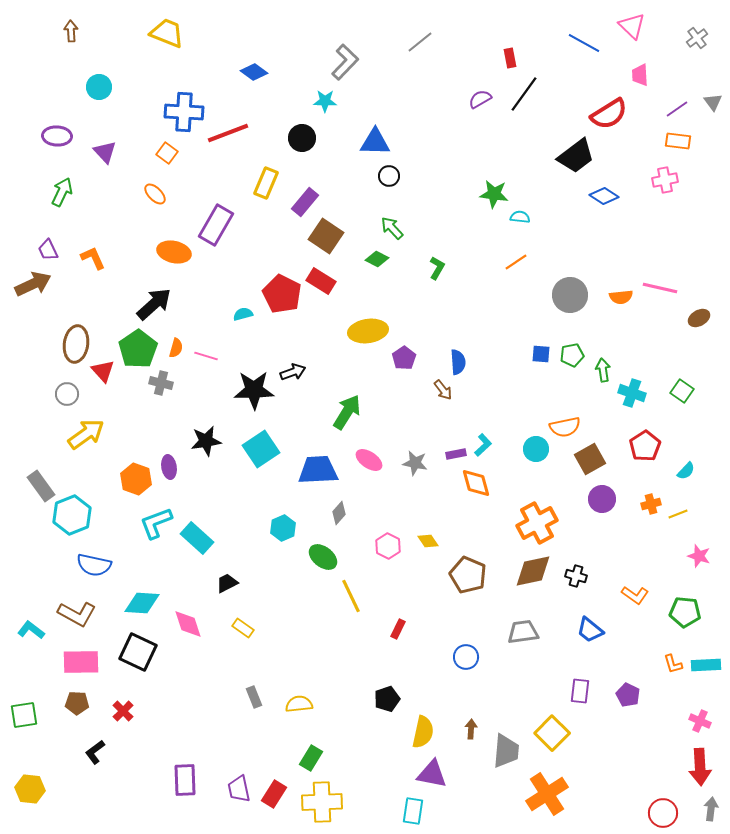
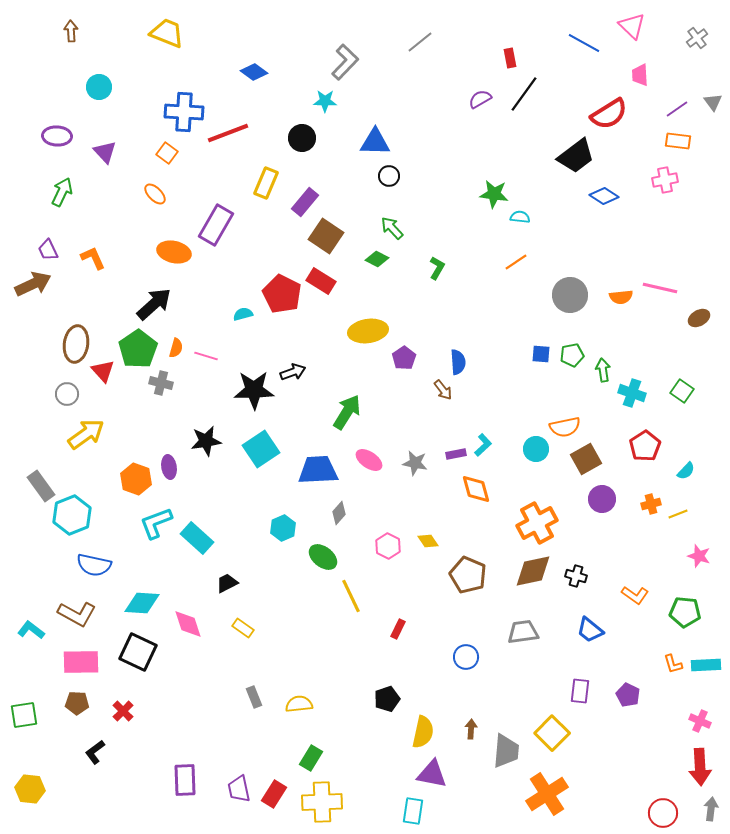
brown square at (590, 459): moved 4 px left
orange diamond at (476, 483): moved 6 px down
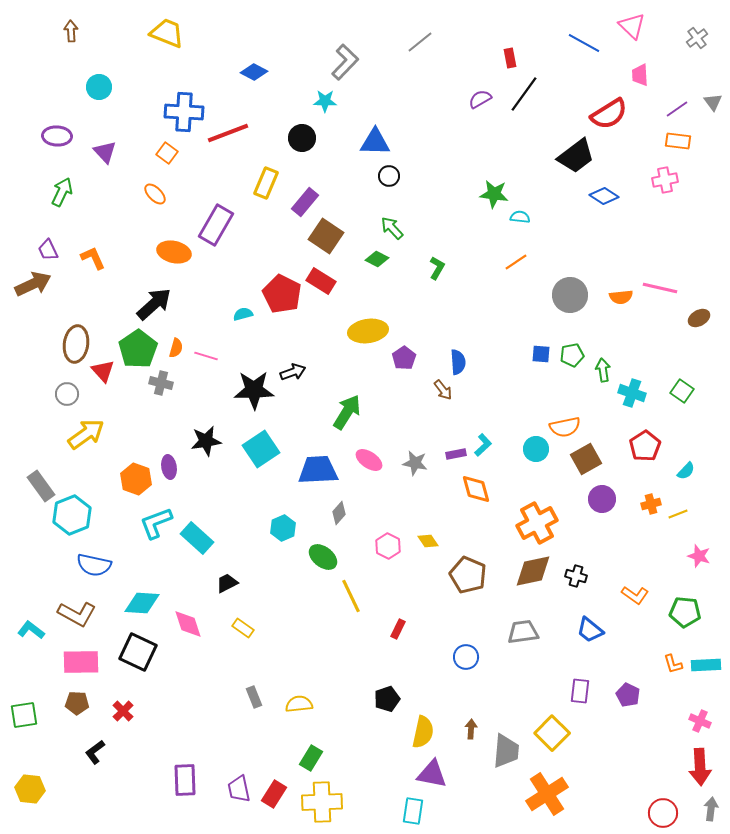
blue diamond at (254, 72): rotated 8 degrees counterclockwise
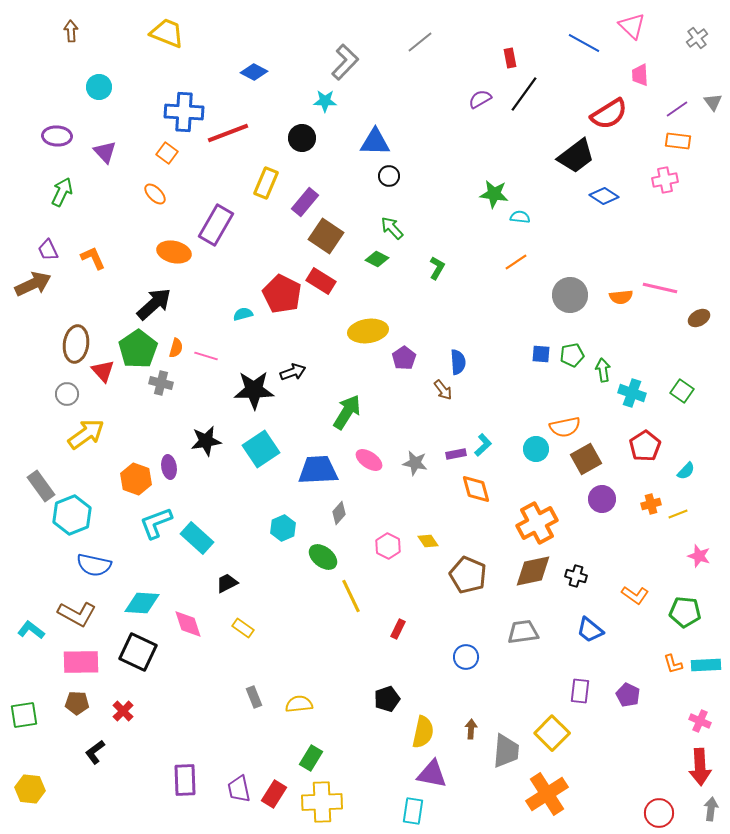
red circle at (663, 813): moved 4 px left
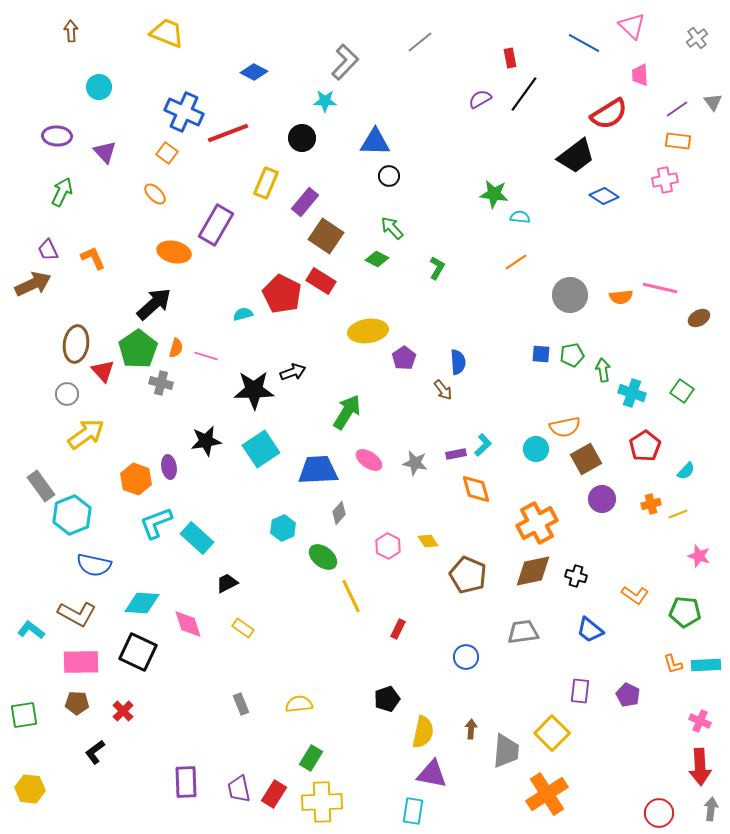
blue cross at (184, 112): rotated 21 degrees clockwise
gray rectangle at (254, 697): moved 13 px left, 7 px down
purple rectangle at (185, 780): moved 1 px right, 2 px down
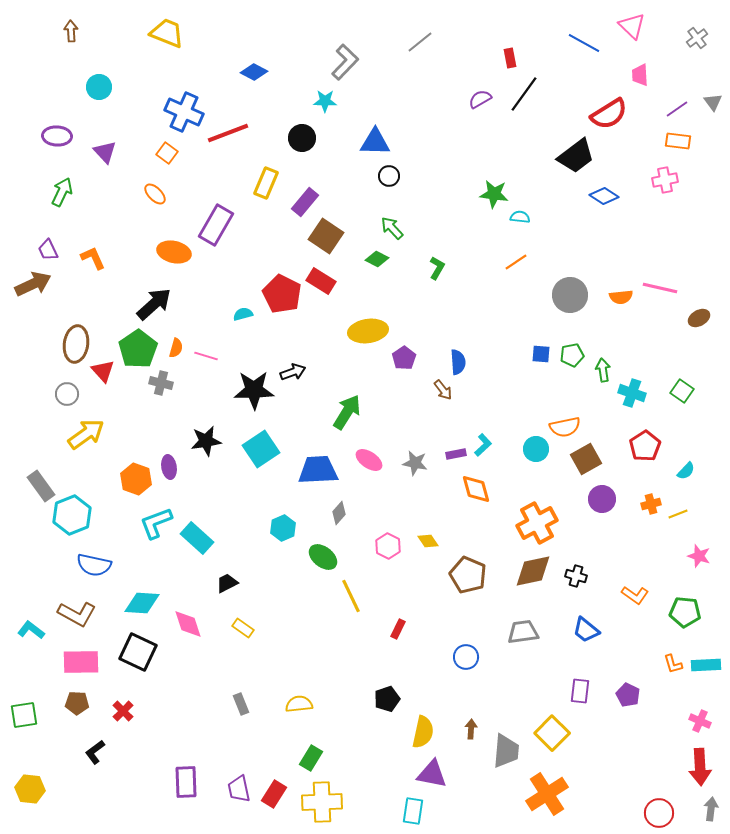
blue trapezoid at (590, 630): moved 4 px left
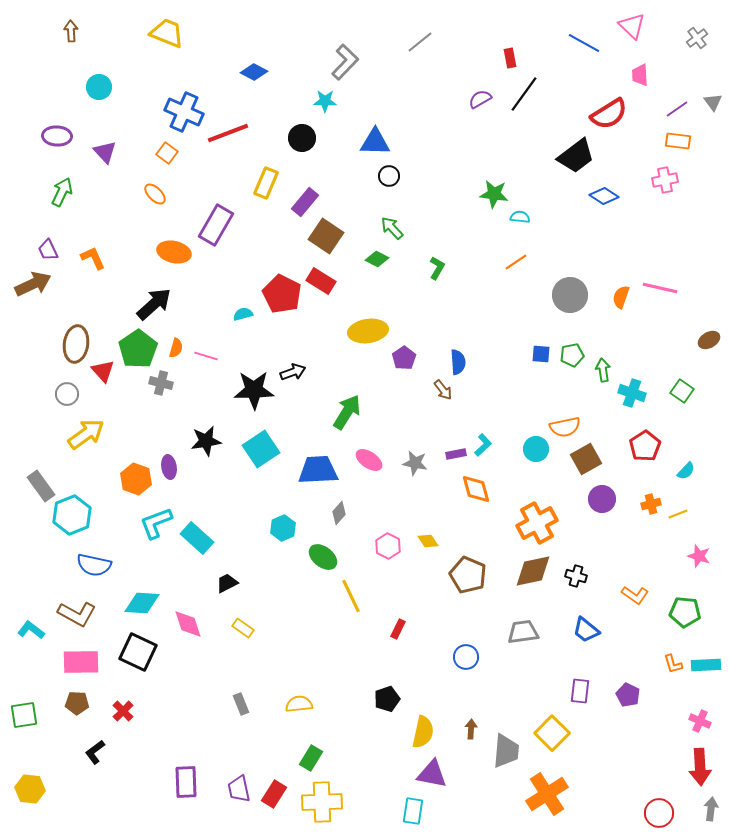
orange semicircle at (621, 297): rotated 115 degrees clockwise
brown ellipse at (699, 318): moved 10 px right, 22 px down
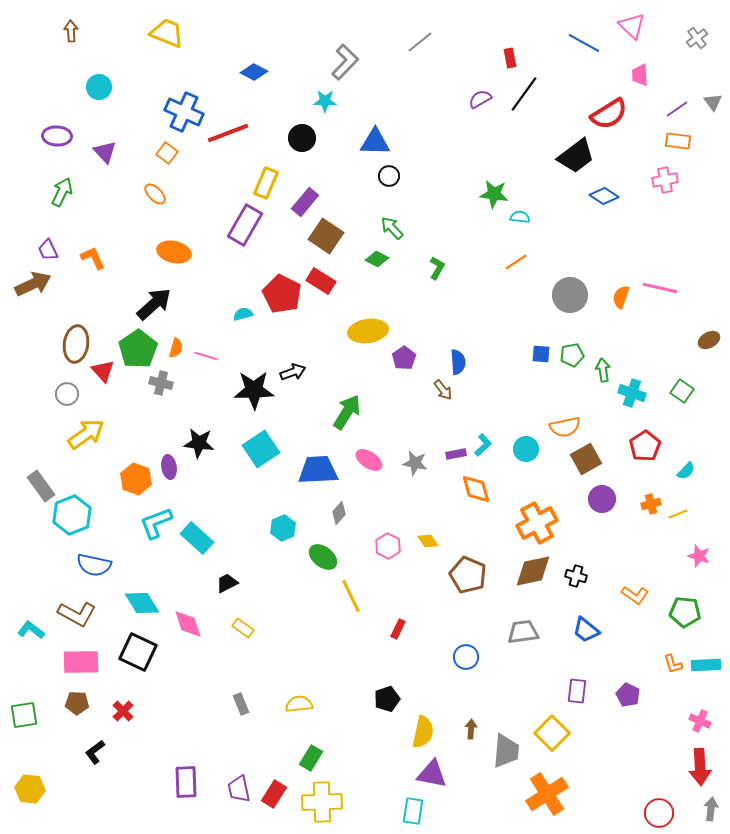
purple rectangle at (216, 225): moved 29 px right
black star at (206, 441): moved 7 px left, 2 px down; rotated 16 degrees clockwise
cyan circle at (536, 449): moved 10 px left
cyan diamond at (142, 603): rotated 54 degrees clockwise
purple rectangle at (580, 691): moved 3 px left
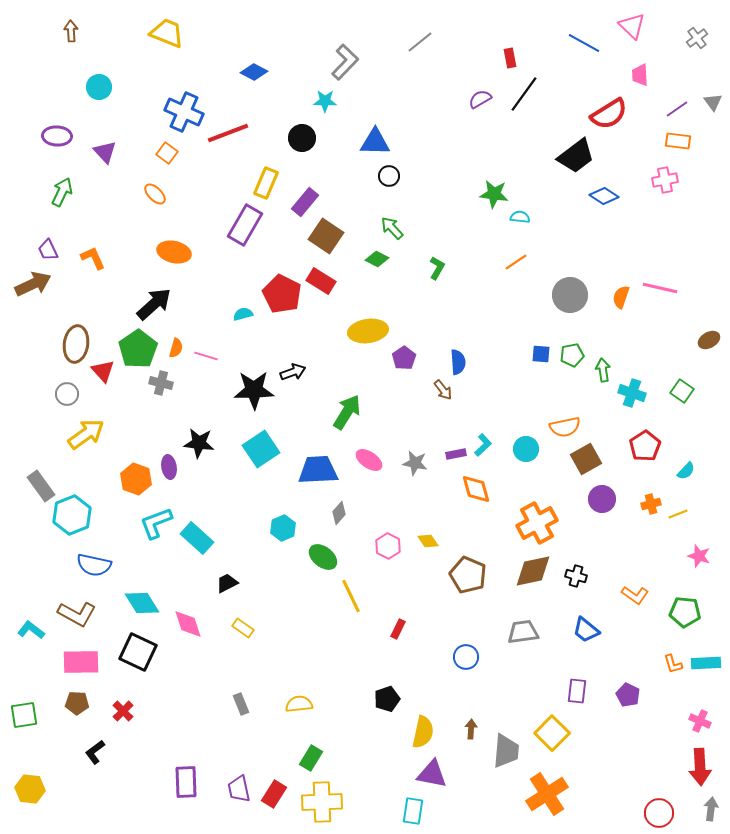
cyan rectangle at (706, 665): moved 2 px up
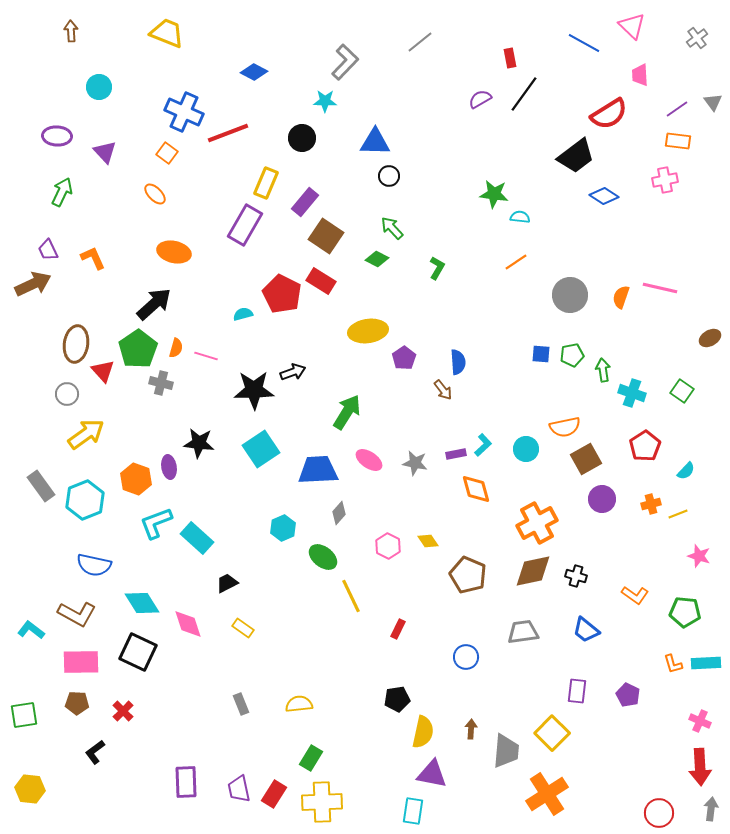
brown ellipse at (709, 340): moved 1 px right, 2 px up
cyan hexagon at (72, 515): moved 13 px right, 15 px up
black pentagon at (387, 699): moved 10 px right; rotated 10 degrees clockwise
